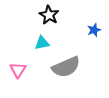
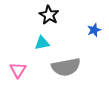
gray semicircle: rotated 12 degrees clockwise
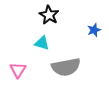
cyan triangle: rotated 28 degrees clockwise
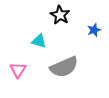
black star: moved 11 px right
cyan triangle: moved 3 px left, 2 px up
gray semicircle: moved 2 px left; rotated 12 degrees counterclockwise
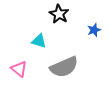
black star: moved 1 px left, 1 px up
pink triangle: moved 1 px right, 1 px up; rotated 24 degrees counterclockwise
